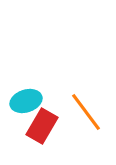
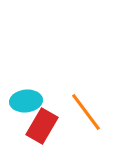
cyan ellipse: rotated 12 degrees clockwise
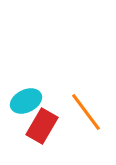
cyan ellipse: rotated 20 degrees counterclockwise
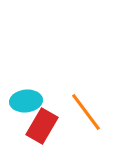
cyan ellipse: rotated 20 degrees clockwise
